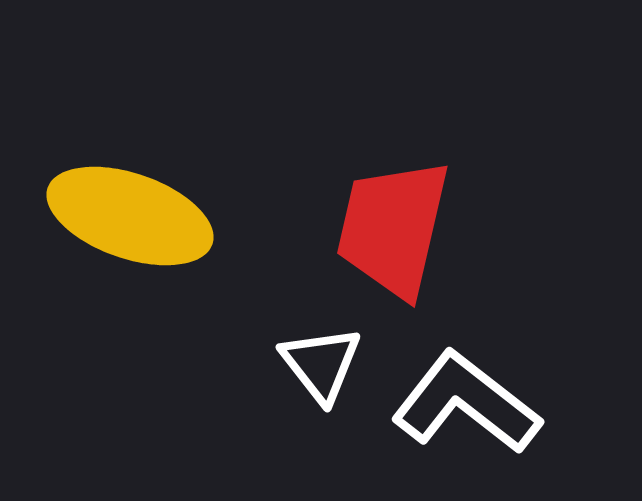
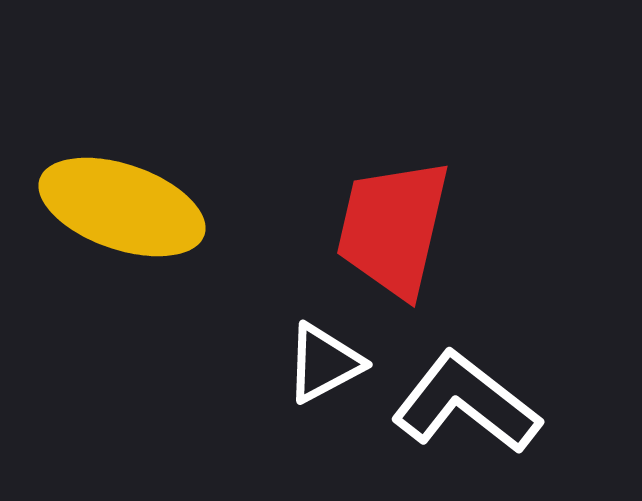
yellow ellipse: moved 8 px left, 9 px up
white triangle: moved 3 px right, 1 px up; rotated 40 degrees clockwise
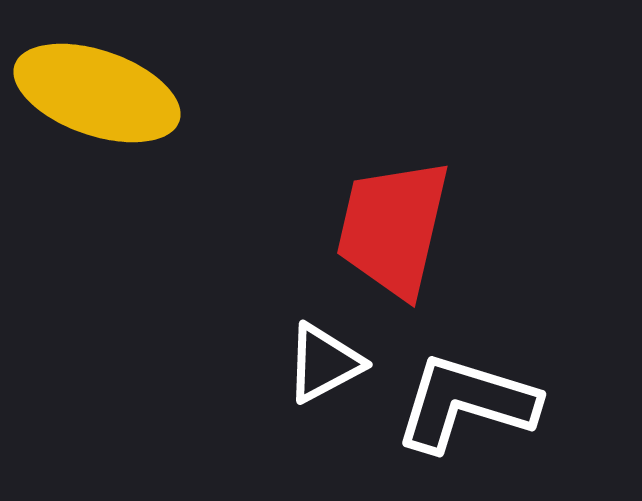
yellow ellipse: moved 25 px left, 114 px up
white L-shape: rotated 21 degrees counterclockwise
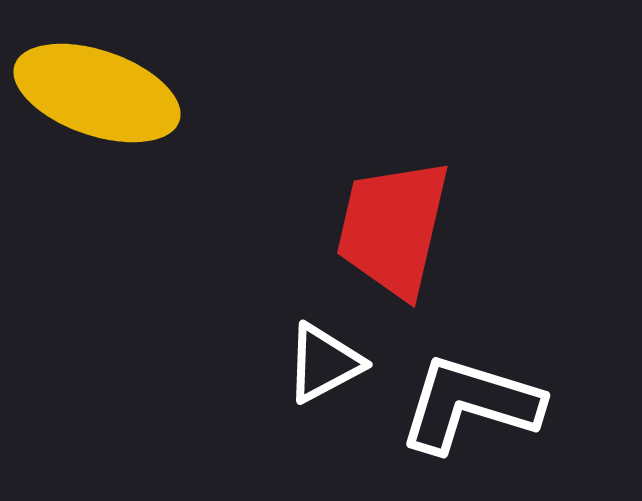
white L-shape: moved 4 px right, 1 px down
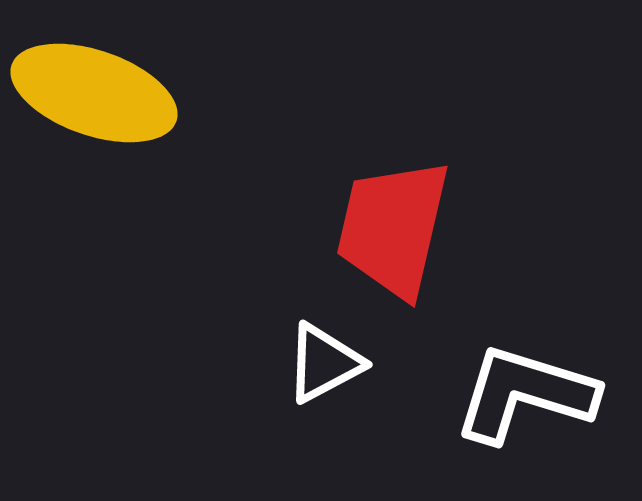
yellow ellipse: moved 3 px left
white L-shape: moved 55 px right, 10 px up
